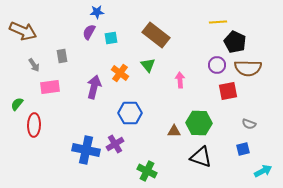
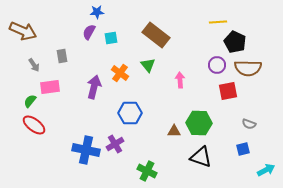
green semicircle: moved 13 px right, 3 px up
red ellipse: rotated 55 degrees counterclockwise
cyan arrow: moved 3 px right, 1 px up
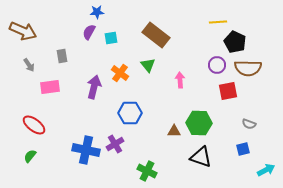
gray arrow: moved 5 px left
green semicircle: moved 55 px down
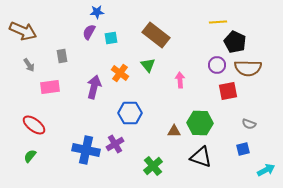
green hexagon: moved 1 px right
green cross: moved 6 px right, 5 px up; rotated 24 degrees clockwise
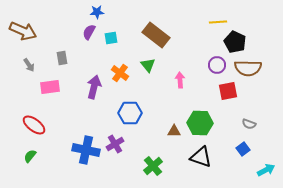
gray rectangle: moved 2 px down
blue square: rotated 24 degrees counterclockwise
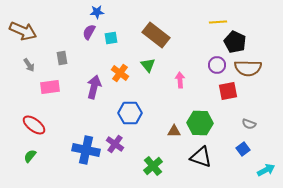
purple cross: rotated 24 degrees counterclockwise
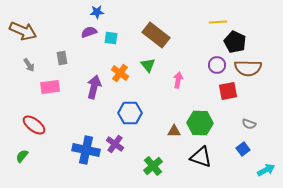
purple semicircle: rotated 42 degrees clockwise
cyan square: rotated 16 degrees clockwise
pink arrow: moved 2 px left; rotated 14 degrees clockwise
green semicircle: moved 8 px left
